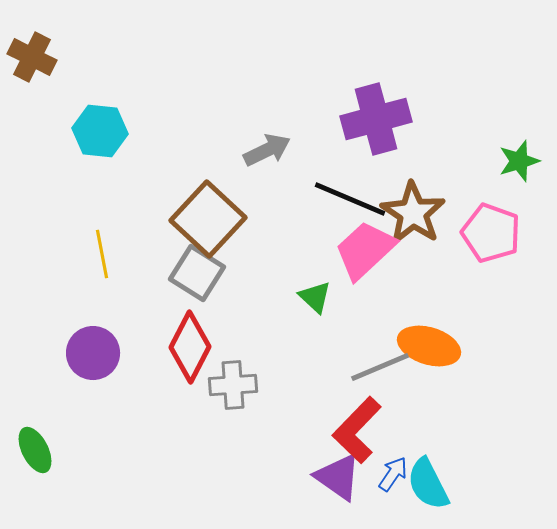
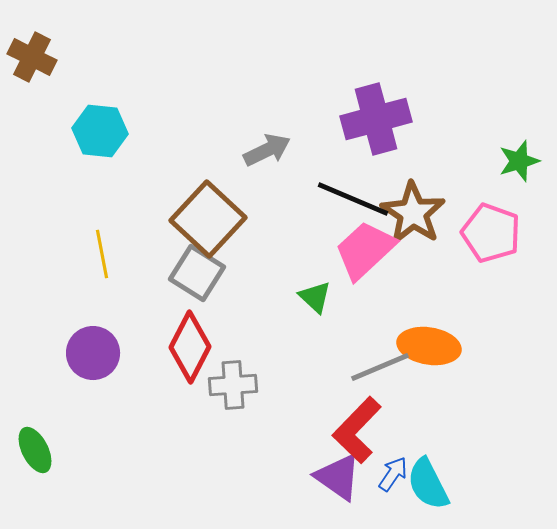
black line: moved 3 px right
orange ellipse: rotated 8 degrees counterclockwise
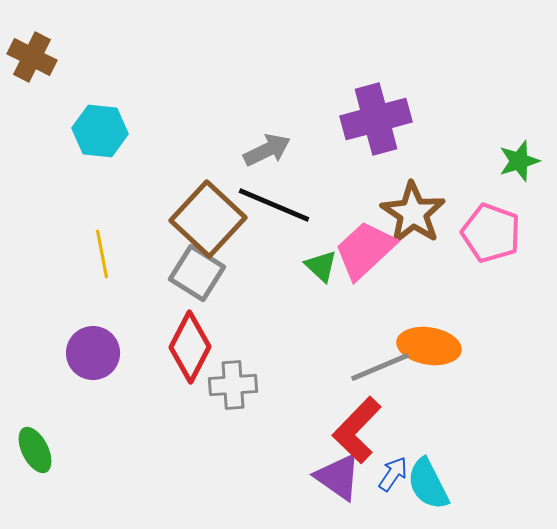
black line: moved 79 px left, 6 px down
green triangle: moved 6 px right, 31 px up
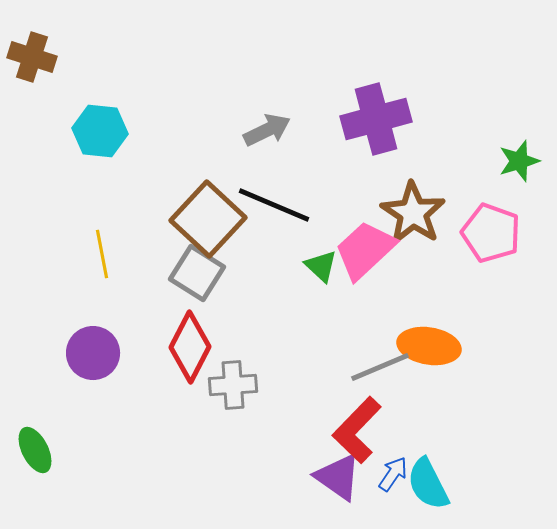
brown cross: rotated 9 degrees counterclockwise
gray arrow: moved 20 px up
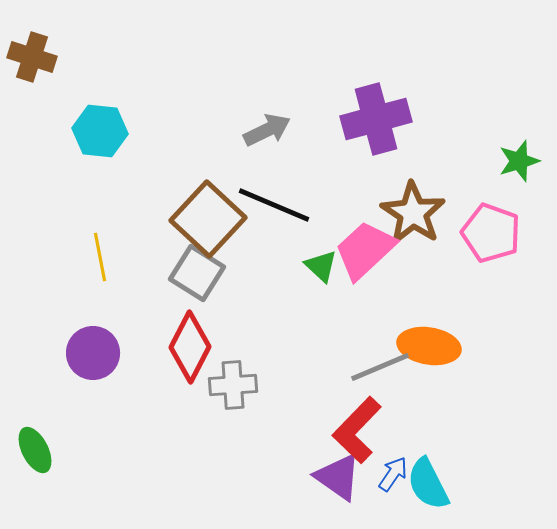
yellow line: moved 2 px left, 3 px down
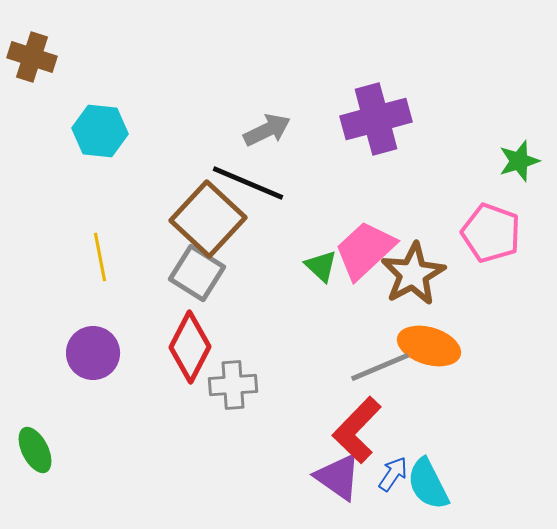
black line: moved 26 px left, 22 px up
brown star: moved 61 px down; rotated 10 degrees clockwise
orange ellipse: rotated 8 degrees clockwise
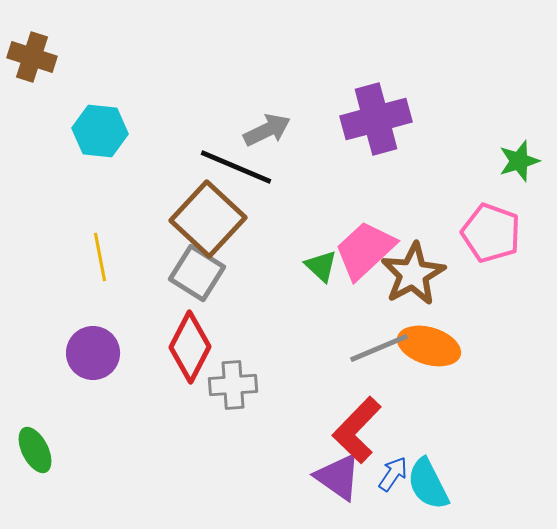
black line: moved 12 px left, 16 px up
gray line: moved 1 px left, 19 px up
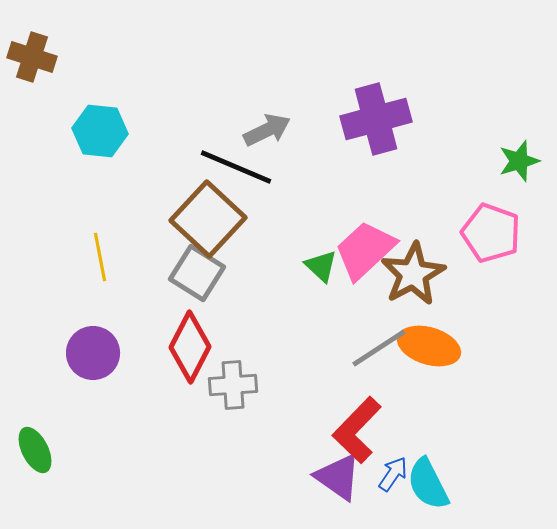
gray line: rotated 10 degrees counterclockwise
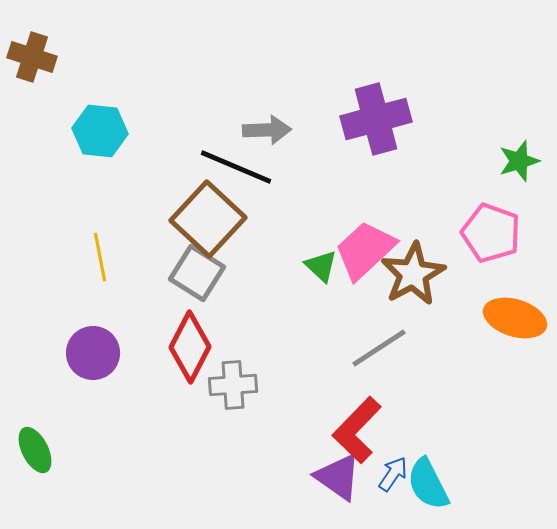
gray arrow: rotated 24 degrees clockwise
orange ellipse: moved 86 px right, 28 px up
